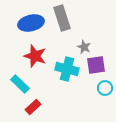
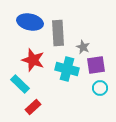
gray rectangle: moved 4 px left, 15 px down; rotated 15 degrees clockwise
blue ellipse: moved 1 px left, 1 px up; rotated 25 degrees clockwise
gray star: moved 1 px left
red star: moved 2 px left, 4 px down
cyan circle: moved 5 px left
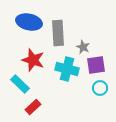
blue ellipse: moved 1 px left
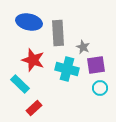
red rectangle: moved 1 px right, 1 px down
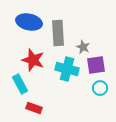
cyan rectangle: rotated 18 degrees clockwise
red rectangle: rotated 63 degrees clockwise
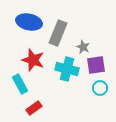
gray rectangle: rotated 25 degrees clockwise
red rectangle: rotated 56 degrees counterclockwise
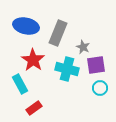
blue ellipse: moved 3 px left, 4 px down
red star: rotated 15 degrees clockwise
